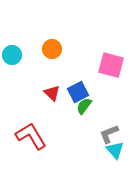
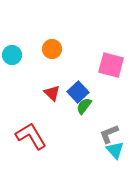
blue square: rotated 15 degrees counterclockwise
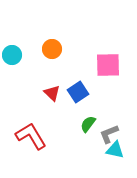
pink square: moved 3 px left; rotated 16 degrees counterclockwise
blue square: rotated 10 degrees clockwise
green semicircle: moved 4 px right, 18 px down
cyan triangle: rotated 36 degrees counterclockwise
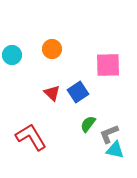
red L-shape: moved 1 px down
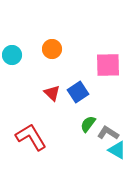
gray L-shape: moved 1 px left, 1 px up; rotated 55 degrees clockwise
cyan triangle: moved 2 px right; rotated 18 degrees clockwise
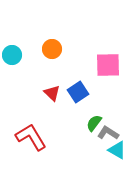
green semicircle: moved 6 px right, 1 px up
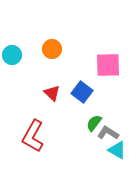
blue square: moved 4 px right; rotated 20 degrees counterclockwise
red L-shape: moved 2 px right, 1 px up; rotated 120 degrees counterclockwise
